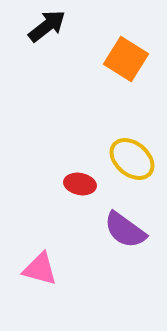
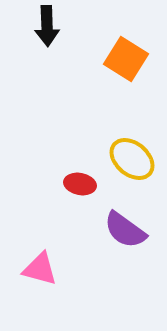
black arrow: rotated 126 degrees clockwise
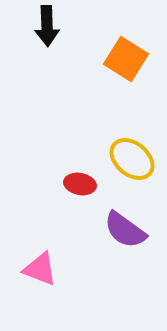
pink triangle: rotated 6 degrees clockwise
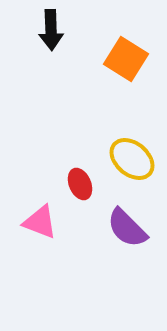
black arrow: moved 4 px right, 4 px down
red ellipse: rotated 56 degrees clockwise
purple semicircle: moved 2 px right, 2 px up; rotated 9 degrees clockwise
pink triangle: moved 47 px up
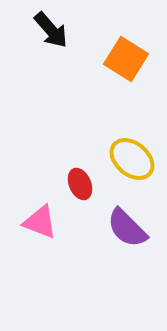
black arrow: rotated 39 degrees counterclockwise
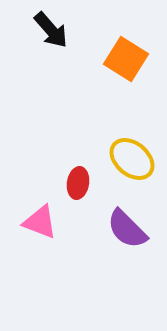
red ellipse: moved 2 px left, 1 px up; rotated 32 degrees clockwise
purple semicircle: moved 1 px down
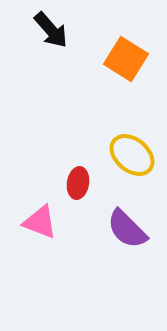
yellow ellipse: moved 4 px up
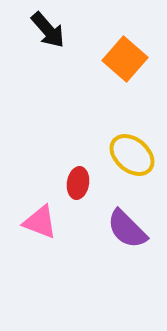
black arrow: moved 3 px left
orange square: moved 1 px left; rotated 9 degrees clockwise
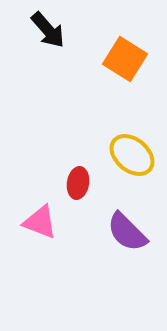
orange square: rotated 9 degrees counterclockwise
purple semicircle: moved 3 px down
